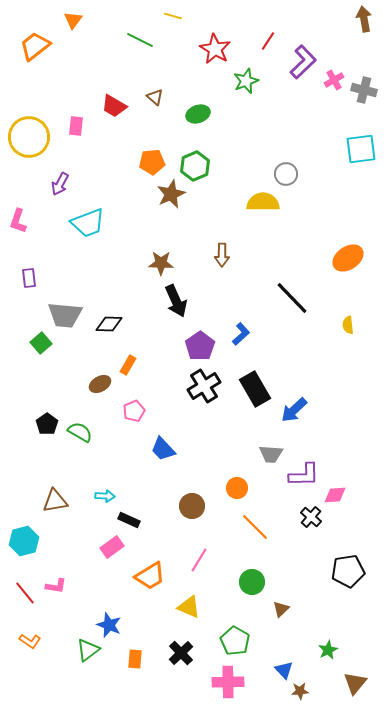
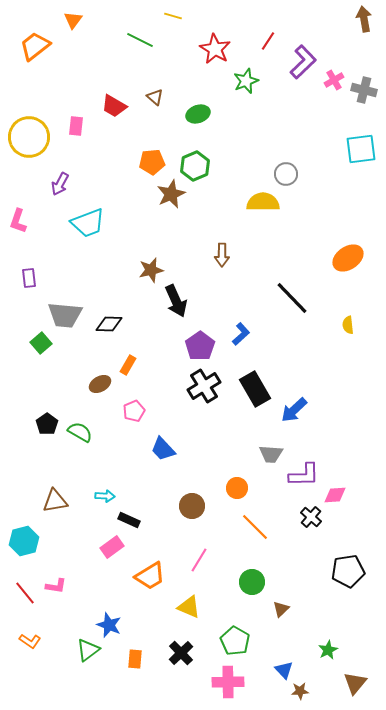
brown star at (161, 263): moved 10 px left, 7 px down; rotated 15 degrees counterclockwise
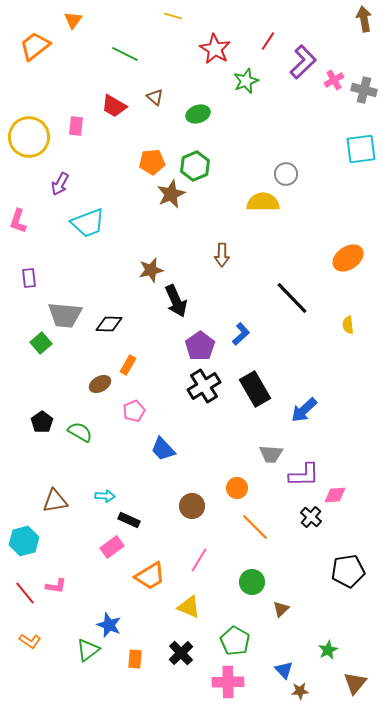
green line at (140, 40): moved 15 px left, 14 px down
blue arrow at (294, 410): moved 10 px right
black pentagon at (47, 424): moved 5 px left, 2 px up
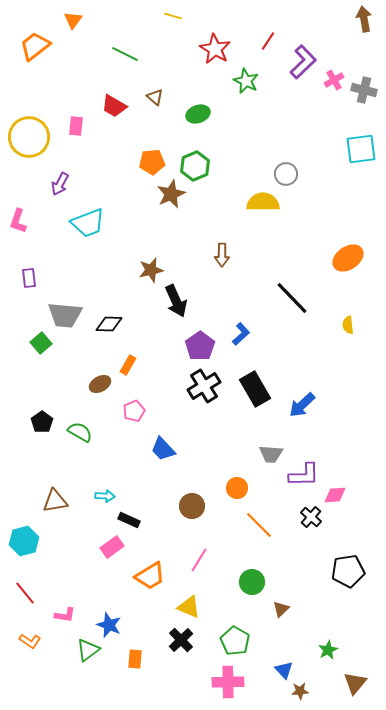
green star at (246, 81): rotated 25 degrees counterclockwise
blue arrow at (304, 410): moved 2 px left, 5 px up
orange line at (255, 527): moved 4 px right, 2 px up
pink L-shape at (56, 586): moved 9 px right, 29 px down
black cross at (181, 653): moved 13 px up
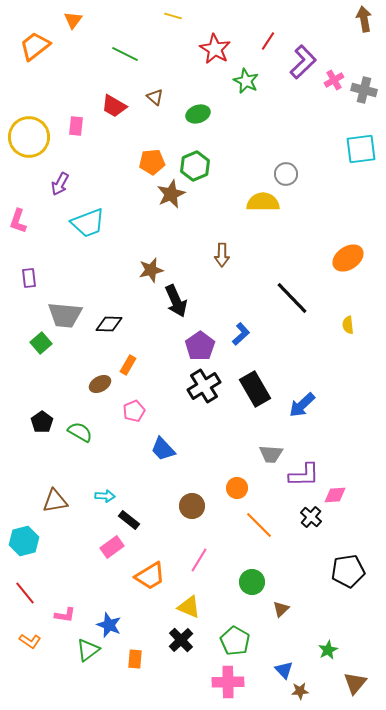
black rectangle at (129, 520): rotated 15 degrees clockwise
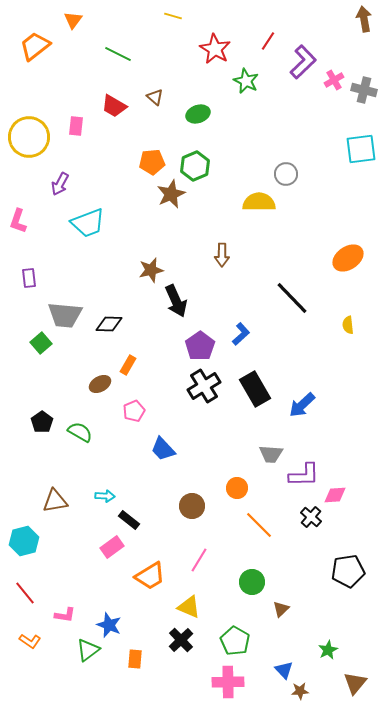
green line at (125, 54): moved 7 px left
yellow semicircle at (263, 202): moved 4 px left
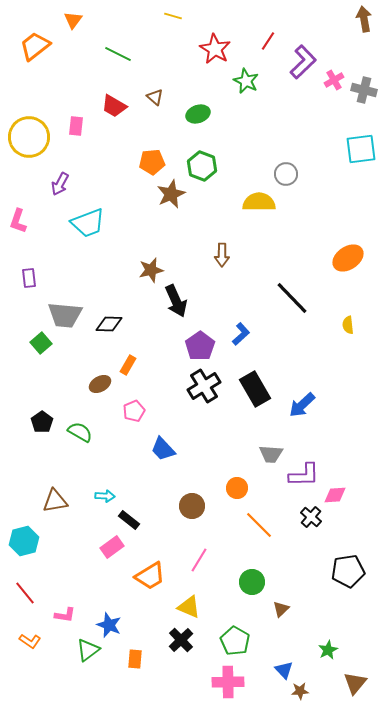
green hexagon at (195, 166): moved 7 px right; rotated 16 degrees counterclockwise
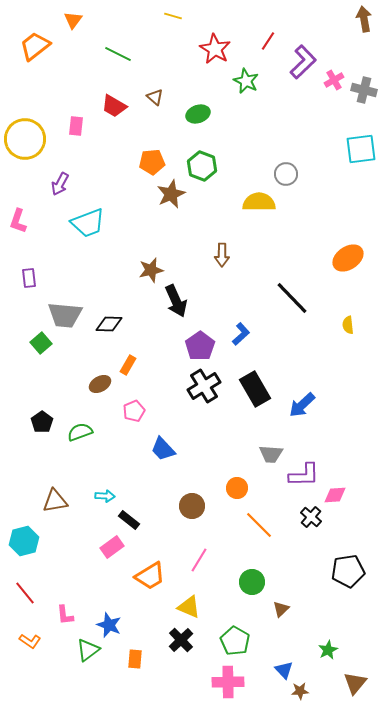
yellow circle at (29, 137): moved 4 px left, 2 px down
green semicircle at (80, 432): rotated 50 degrees counterclockwise
pink L-shape at (65, 615): rotated 75 degrees clockwise
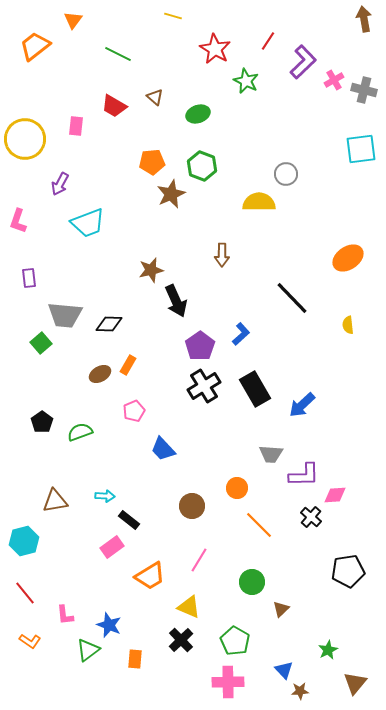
brown ellipse at (100, 384): moved 10 px up
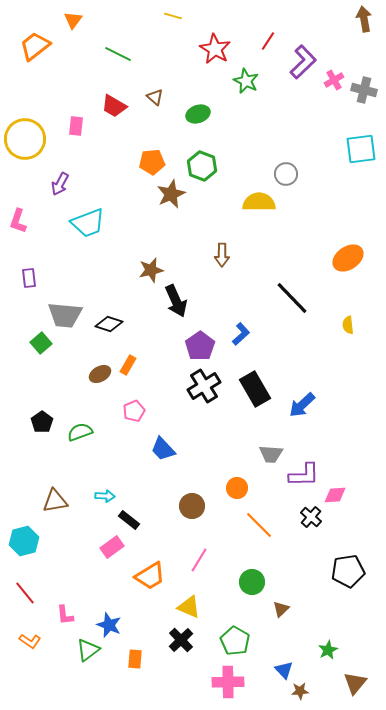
black diamond at (109, 324): rotated 16 degrees clockwise
